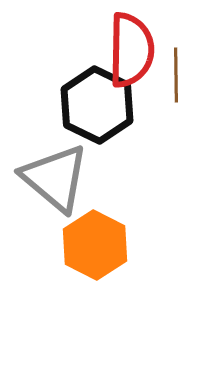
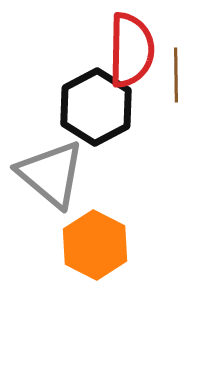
black hexagon: moved 1 px left, 2 px down; rotated 6 degrees clockwise
gray triangle: moved 4 px left, 4 px up
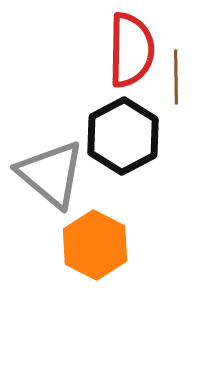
brown line: moved 2 px down
black hexagon: moved 27 px right, 29 px down
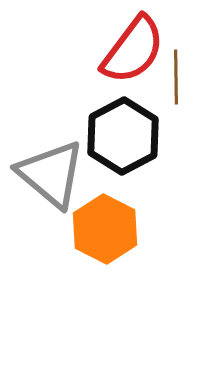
red semicircle: moved 2 px right; rotated 36 degrees clockwise
orange hexagon: moved 10 px right, 16 px up
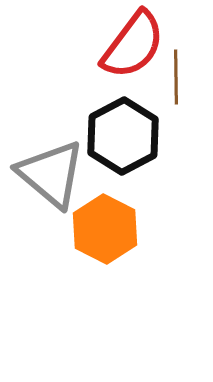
red semicircle: moved 5 px up
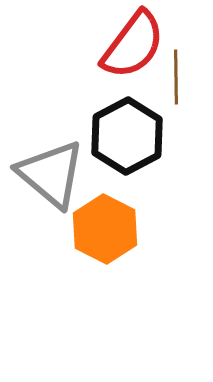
black hexagon: moved 4 px right
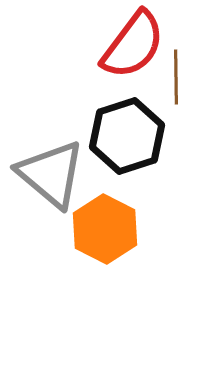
black hexagon: rotated 10 degrees clockwise
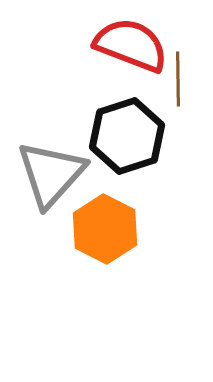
red semicircle: moved 2 px left; rotated 106 degrees counterclockwise
brown line: moved 2 px right, 2 px down
gray triangle: rotated 32 degrees clockwise
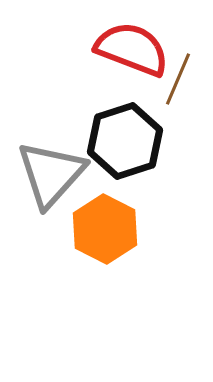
red semicircle: moved 1 px right, 4 px down
brown line: rotated 24 degrees clockwise
black hexagon: moved 2 px left, 5 px down
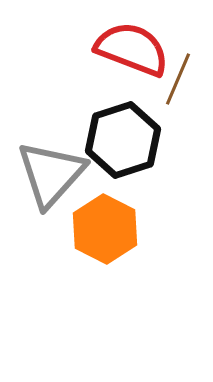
black hexagon: moved 2 px left, 1 px up
